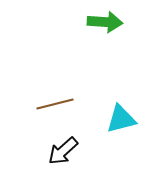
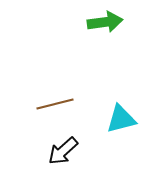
green arrow: rotated 12 degrees counterclockwise
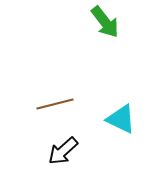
green arrow: rotated 60 degrees clockwise
cyan triangle: rotated 40 degrees clockwise
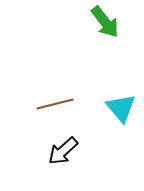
cyan triangle: moved 11 px up; rotated 24 degrees clockwise
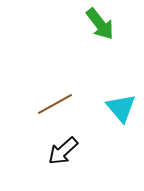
green arrow: moved 5 px left, 2 px down
brown line: rotated 15 degrees counterclockwise
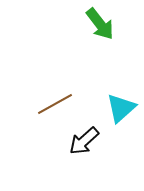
cyan triangle: rotated 28 degrees clockwise
black arrow: moved 21 px right, 10 px up
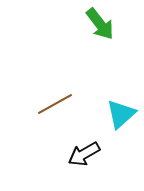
cyan triangle: moved 6 px down
black arrow: moved 13 px down; rotated 12 degrees clockwise
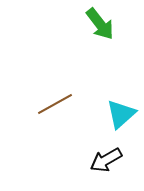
black arrow: moved 22 px right, 6 px down
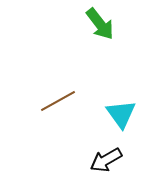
brown line: moved 3 px right, 3 px up
cyan triangle: rotated 24 degrees counterclockwise
